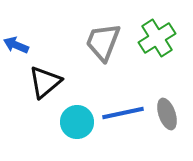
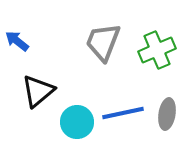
green cross: moved 12 px down; rotated 9 degrees clockwise
blue arrow: moved 1 px right, 4 px up; rotated 15 degrees clockwise
black triangle: moved 7 px left, 9 px down
gray ellipse: rotated 28 degrees clockwise
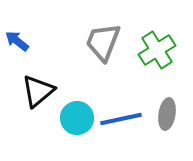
green cross: rotated 9 degrees counterclockwise
blue line: moved 2 px left, 6 px down
cyan circle: moved 4 px up
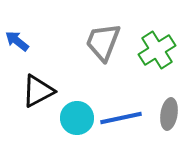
black triangle: rotated 12 degrees clockwise
gray ellipse: moved 2 px right
blue line: moved 1 px up
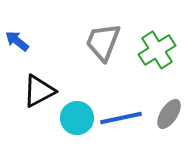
black triangle: moved 1 px right
gray ellipse: rotated 24 degrees clockwise
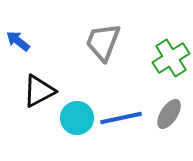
blue arrow: moved 1 px right
green cross: moved 14 px right, 8 px down
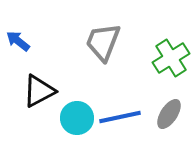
blue line: moved 1 px left, 1 px up
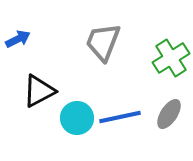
blue arrow: moved 2 px up; rotated 115 degrees clockwise
